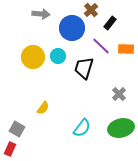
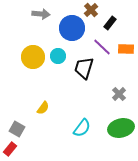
purple line: moved 1 px right, 1 px down
red rectangle: rotated 16 degrees clockwise
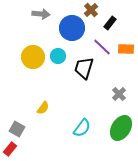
green ellipse: rotated 45 degrees counterclockwise
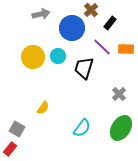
gray arrow: rotated 18 degrees counterclockwise
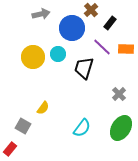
cyan circle: moved 2 px up
gray square: moved 6 px right, 3 px up
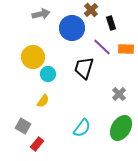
black rectangle: moved 1 px right; rotated 56 degrees counterclockwise
cyan circle: moved 10 px left, 20 px down
yellow semicircle: moved 7 px up
red rectangle: moved 27 px right, 5 px up
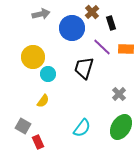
brown cross: moved 1 px right, 2 px down
green ellipse: moved 1 px up
red rectangle: moved 1 px right, 2 px up; rotated 64 degrees counterclockwise
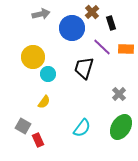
yellow semicircle: moved 1 px right, 1 px down
red rectangle: moved 2 px up
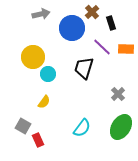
gray cross: moved 1 px left
